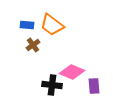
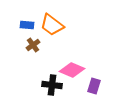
pink diamond: moved 2 px up
purple rectangle: rotated 21 degrees clockwise
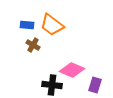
brown cross: rotated 24 degrees counterclockwise
purple rectangle: moved 1 px right, 1 px up
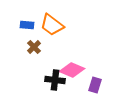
brown cross: moved 1 px right, 2 px down; rotated 16 degrees clockwise
black cross: moved 3 px right, 5 px up
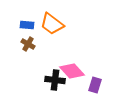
orange trapezoid: moved 1 px up
brown cross: moved 6 px left, 3 px up; rotated 16 degrees counterclockwise
pink diamond: moved 1 px down; rotated 25 degrees clockwise
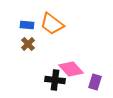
brown cross: rotated 16 degrees clockwise
pink diamond: moved 1 px left, 2 px up
purple rectangle: moved 3 px up
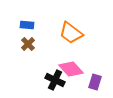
orange trapezoid: moved 19 px right, 9 px down
black cross: rotated 18 degrees clockwise
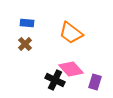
blue rectangle: moved 2 px up
brown cross: moved 3 px left
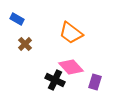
blue rectangle: moved 10 px left, 4 px up; rotated 24 degrees clockwise
pink diamond: moved 2 px up
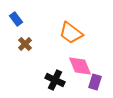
blue rectangle: moved 1 px left; rotated 24 degrees clockwise
pink diamond: moved 9 px right, 1 px up; rotated 20 degrees clockwise
